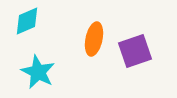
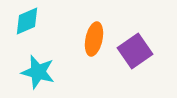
purple square: rotated 16 degrees counterclockwise
cyan star: rotated 12 degrees counterclockwise
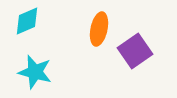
orange ellipse: moved 5 px right, 10 px up
cyan star: moved 3 px left
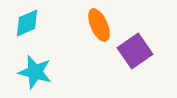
cyan diamond: moved 2 px down
orange ellipse: moved 4 px up; rotated 36 degrees counterclockwise
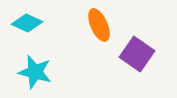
cyan diamond: rotated 48 degrees clockwise
purple square: moved 2 px right, 3 px down; rotated 20 degrees counterclockwise
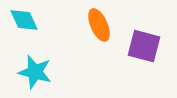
cyan diamond: moved 3 px left, 3 px up; rotated 40 degrees clockwise
purple square: moved 7 px right, 8 px up; rotated 20 degrees counterclockwise
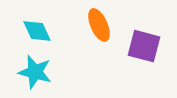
cyan diamond: moved 13 px right, 11 px down
